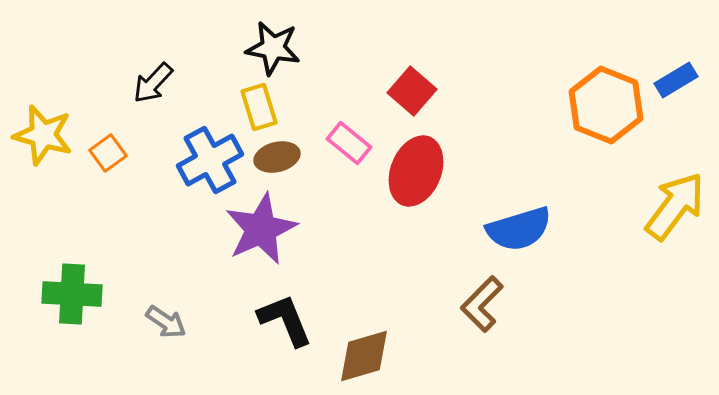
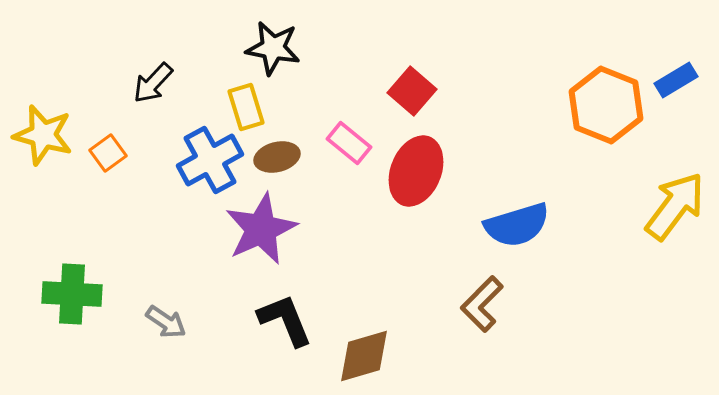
yellow rectangle: moved 13 px left
blue semicircle: moved 2 px left, 4 px up
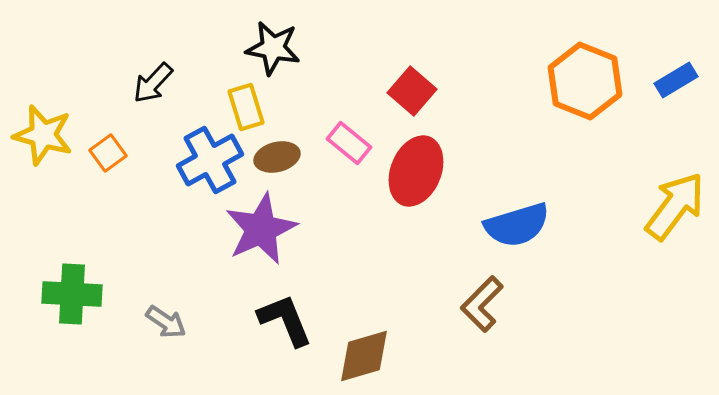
orange hexagon: moved 21 px left, 24 px up
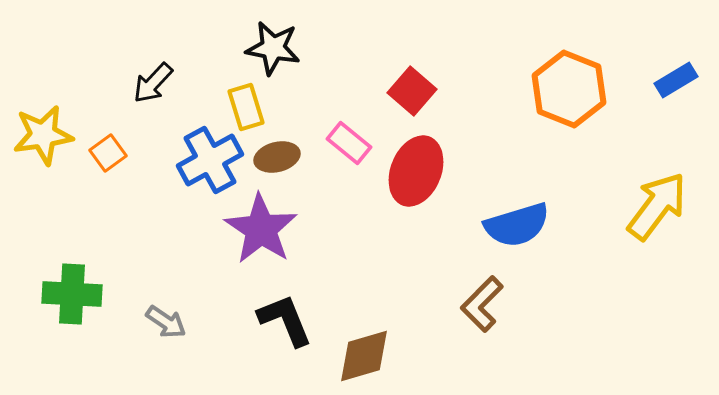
orange hexagon: moved 16 px left, 8 px down
yellow star: rotated 24 degrees counterclockwise
yellow arrow: moved 18 px left
purple star: rotated 14 degrees counterclockwise
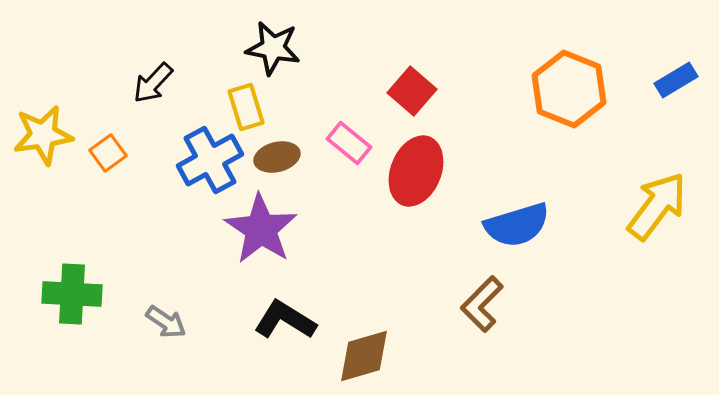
black L-shape: rotated 36 degrees counterclockwise
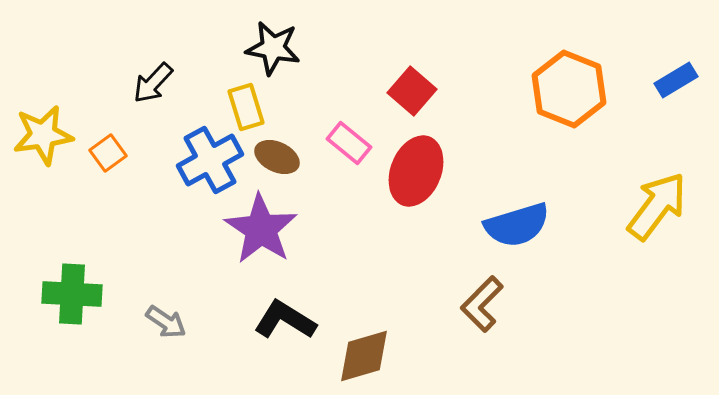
brown ellipse: rotated 39 degrees clockwise
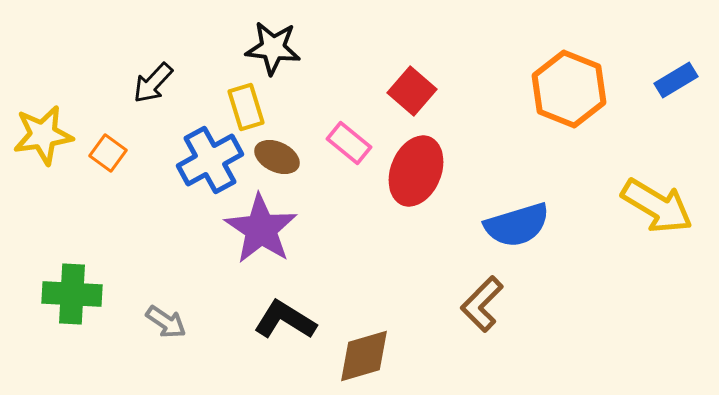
black star: rotated 4 degrees counterclockwise
orange square: rotated 18 degrees counterclockwise
yellow arrow: rotated 84 degrees clockwise
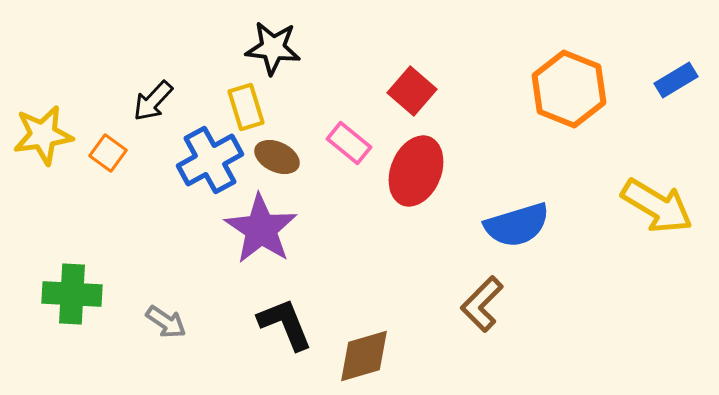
black arrow: moved 18 px down
black L-shape: moved 4 px down; rotated 36 degrees clockwise
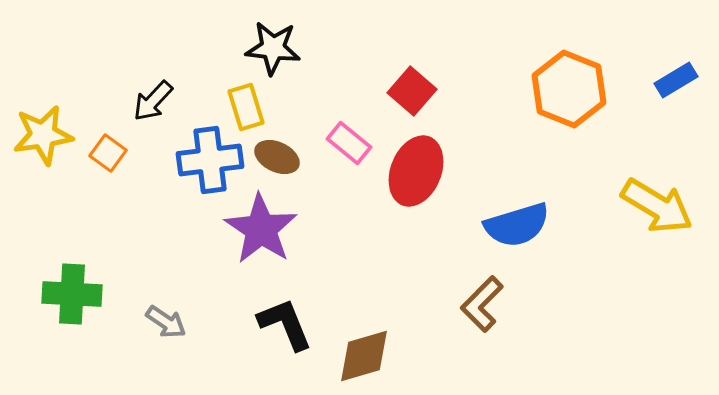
blue cross: rotated 22 degrees clockwise
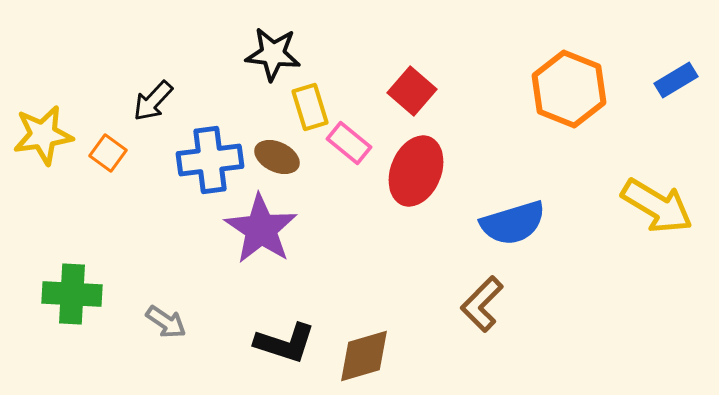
black star: moved 6 px down
yellow rectangle: moved 64 px right
blue semicircle: moved 4 px left, 2 px up
black L-shape: moved 19 px down; rotated 130 degrees clockwise
